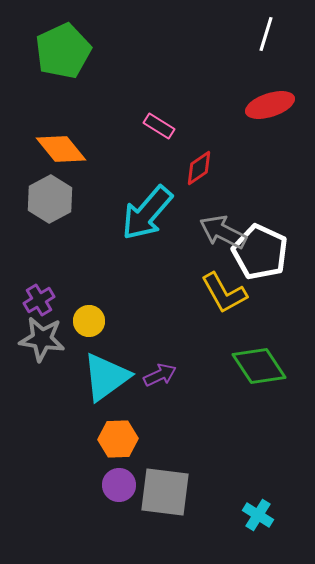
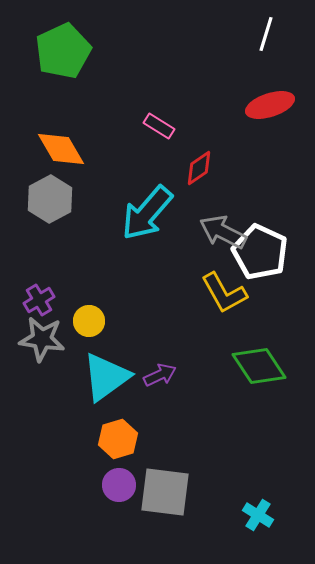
orange diamond: rotated 9 degrees clockwise
orange hexagon: rotated 15 degrees counterclockwise
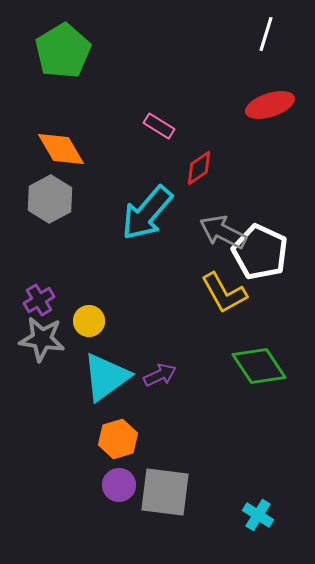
green pentagon: rotated 6 degrees counterclockwise
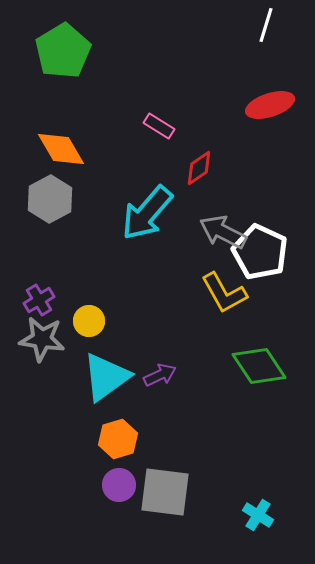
white line: moved 9 px up
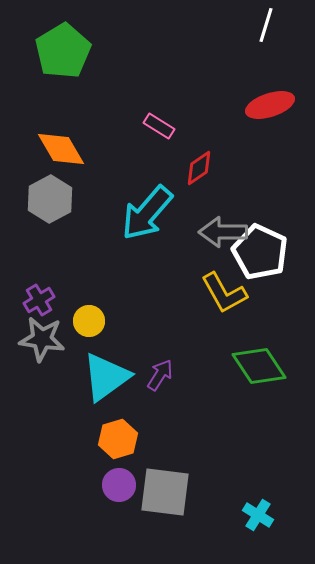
gray arrow: rotated 27 degrees counterclockwise
purple arrow: rotated 32 degrees counterclockwise
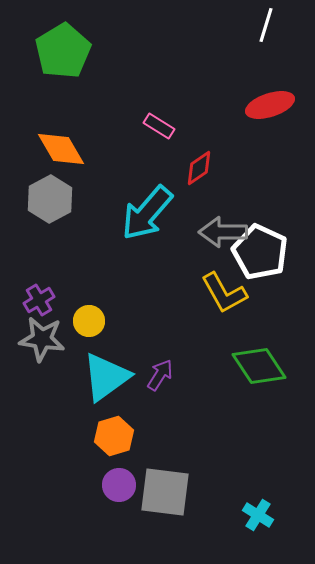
orange hexagon: moved 4 px left, 3 px up
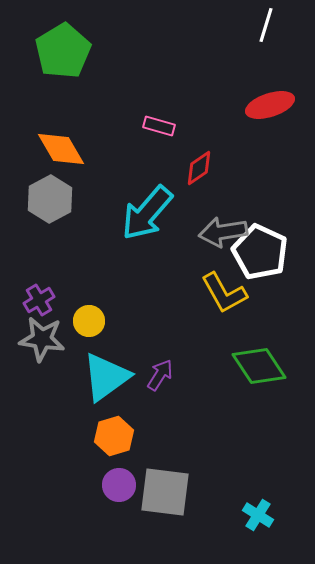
pink rectangle: rotated 16 degrees counterclockwise
gray arrow: rotated 9 degrees counterclockwise
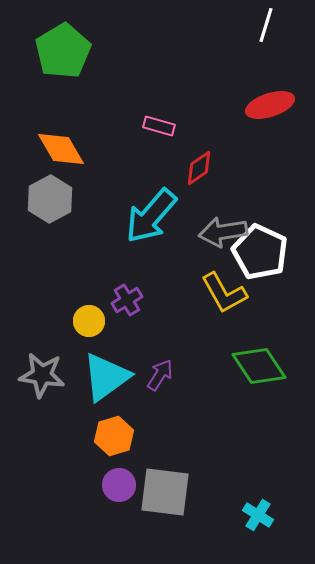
cyan arrow: moved 4 px right, 3 px down
purple cross: moved 88 px right
gray star: moved 36 px down
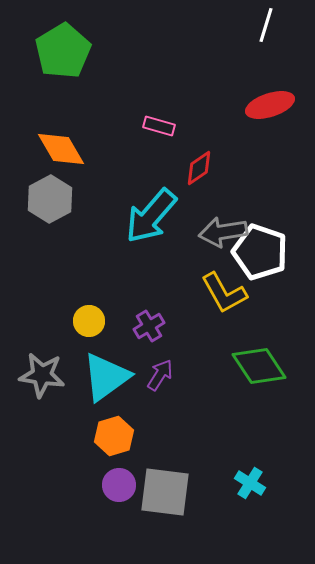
white pentagon: rotated 6 degrees counterclockwise
purple cross: moved 22 px right, 26 px down
cyan cross: moved 8 px left, 32 px up
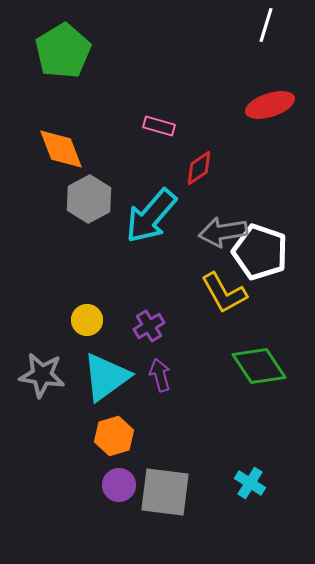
orange diamond: rotated 9 degrees clockwise
gray hexagon: moved 39 px right
yellow circle: moved 2 px left, 1 px up
purple arrow: rotated 48 degrees counterclockwise
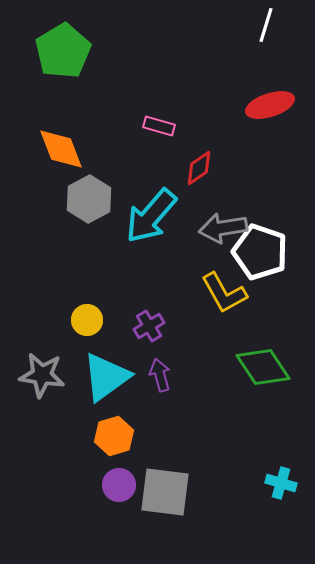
gray arrow: moved 4 px up
green diamond: moved 4 px right, 1 px down
cyan cross: moved 31 px right; rotated 16 degrees counterclockwise
